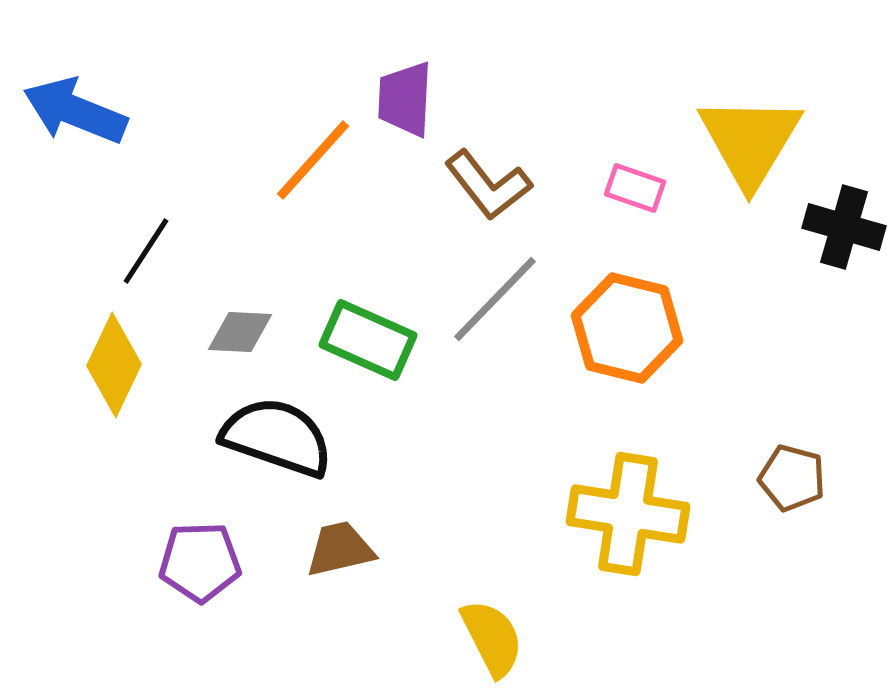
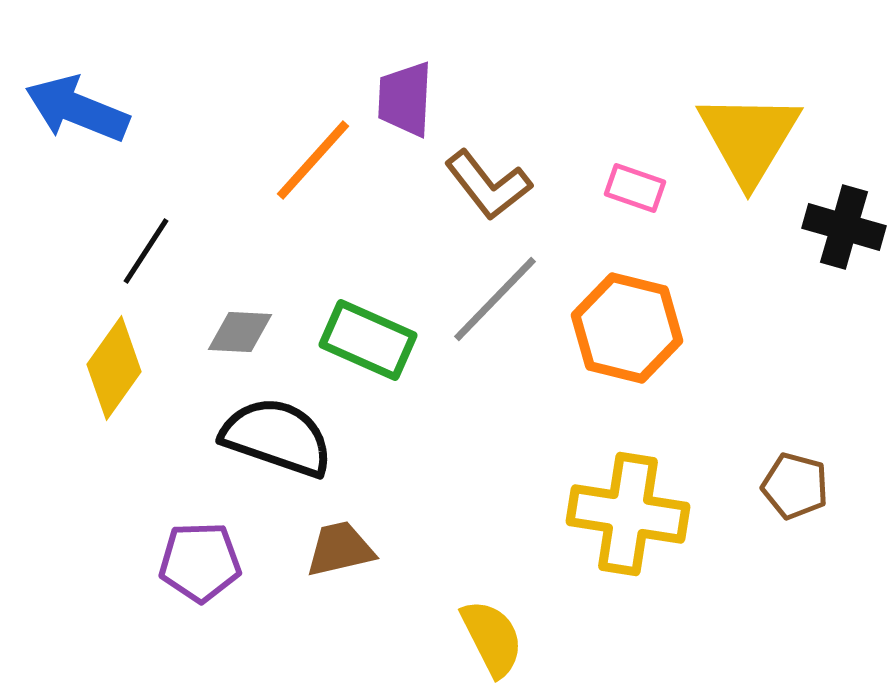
blue arrow: moved 2 px right, 2 px up
yellow triangle: moved 1 px left, 3 px up
yellow diamond: moved 3 px down; rotated 10 degrees clockwise
brown pentagon: moved 3 px right, 8 px down
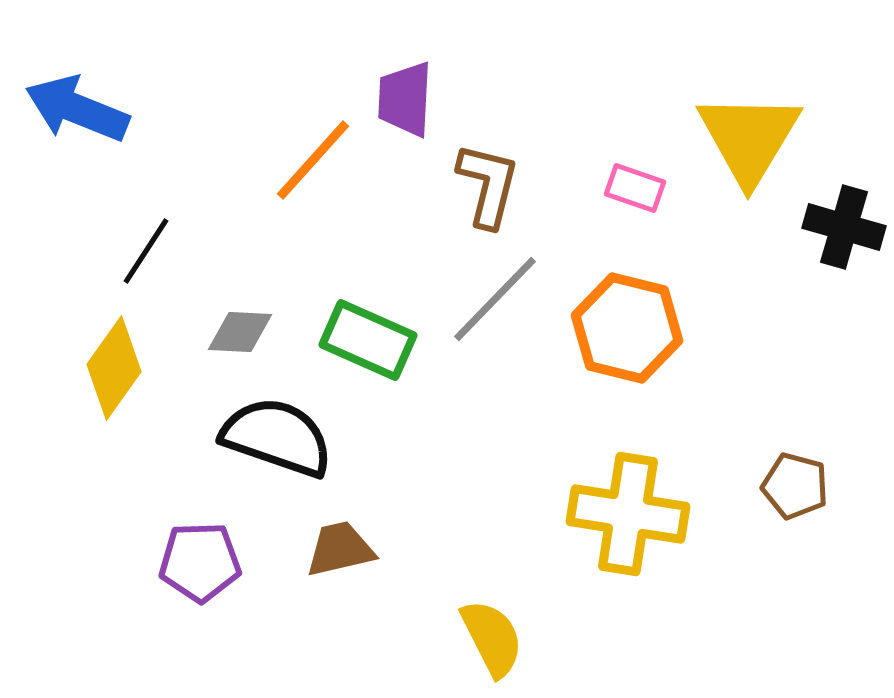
brown L-shape: rotated 128 degrees counterclockwise
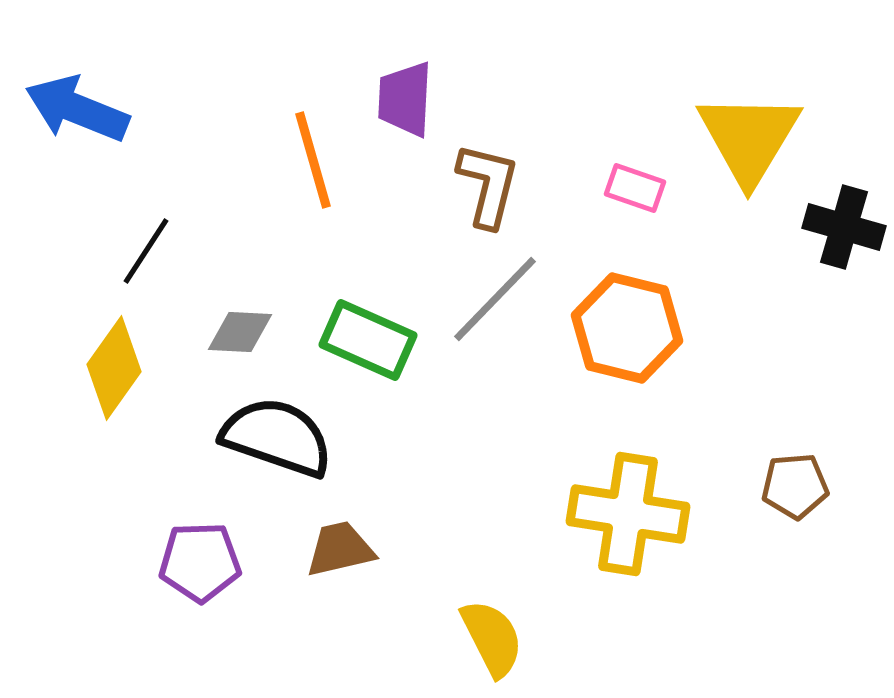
orange line: rotated 58 degrees counterclockwise
brown pentagon: rotated 20 degrees counterclockwise
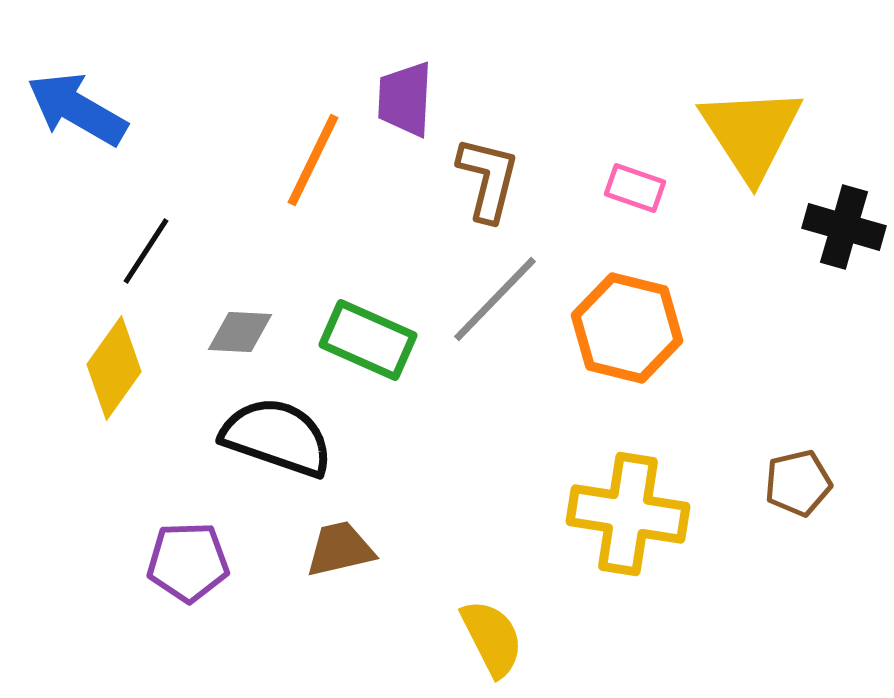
blue arrow: rotated 8 degrees clockwise
yellow triangle: moved 2 px right, 5 px up; rotated 4 degrees counterclockwise
orange line: rotated 42 degrees clockwise
brown L-shape: moved 6 px up
brown pentagon: moved 3 px right, 3 px up; rotated 8 degrees counterclockwise
purple pentagon: moved 12 px left
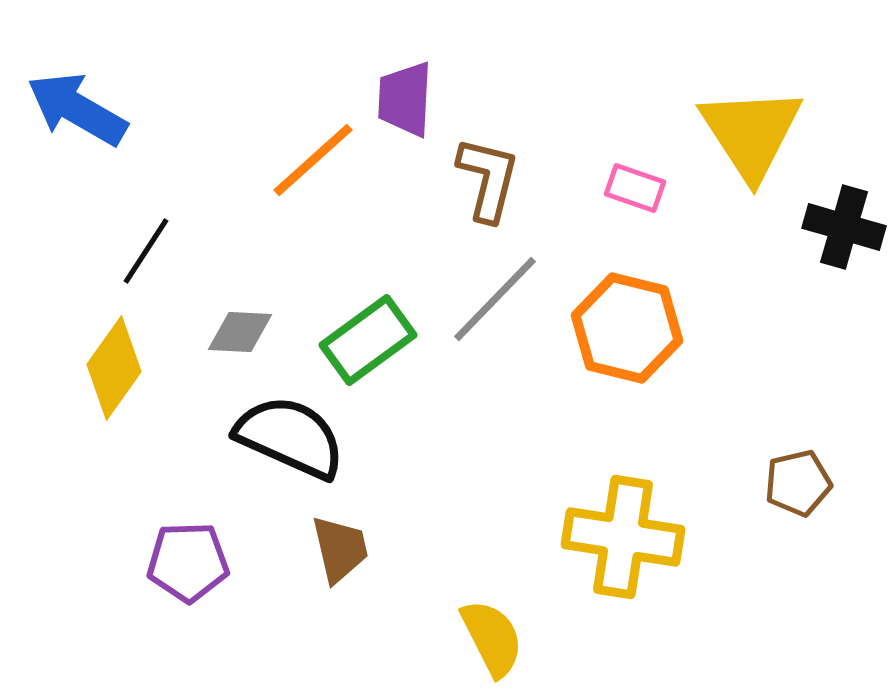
orange line: rotated 22 degrees clockwise
green rectangle: rotated 60 degrees counterclockwise
black semicircle: moved 13 px right; rotated 5 degrees clockwise
yellow cross: moved 5 px left, 23 px down
brown trapezoid: rotated 90 degrees clockwise
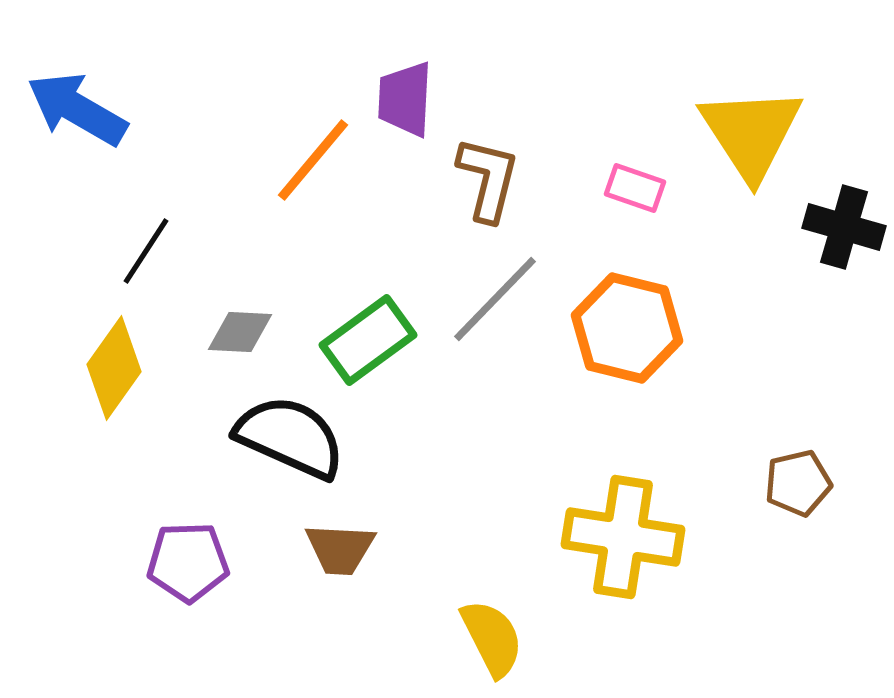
orange line: rotated 8 degrees counterclockwise
brown trapezoid: rotated 106 degrees clockwise
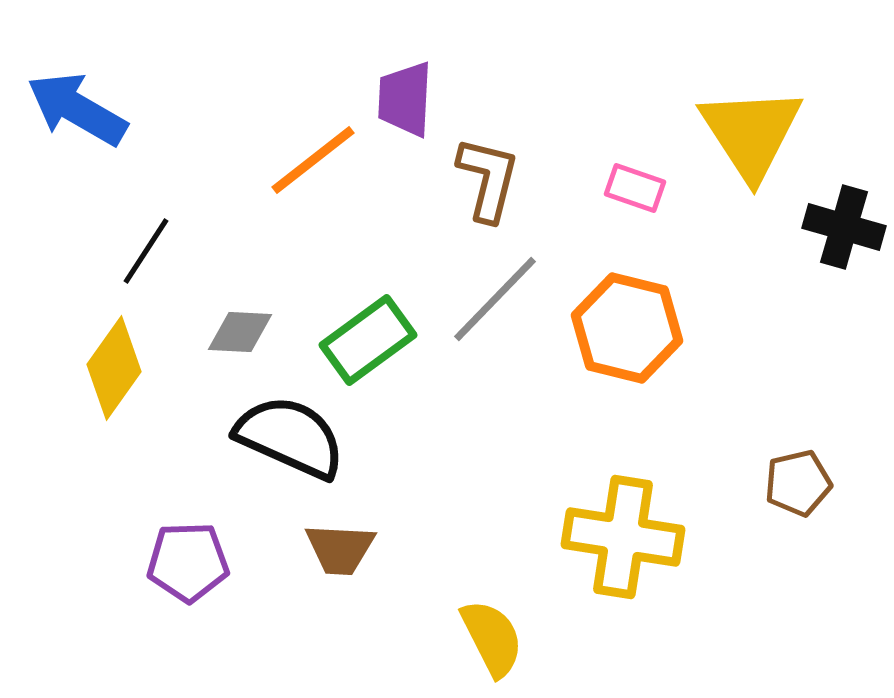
orange line: rotated 12 degrees clockwise
